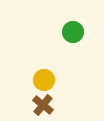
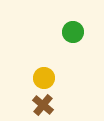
yellow circle: moved 2 px up
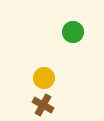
brown cross: rotated 10 degrees counterclockwise
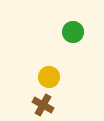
yellow circle: moved 5 px right, 1 px up
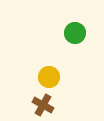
green circle: moved 2 px right, 1 px down
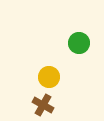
green circle: moved 4 px right, 10 px down
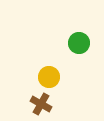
brown cross: moved 2 px left, 1 px up
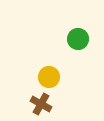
green circle: moved 1 px left, 4 px up
